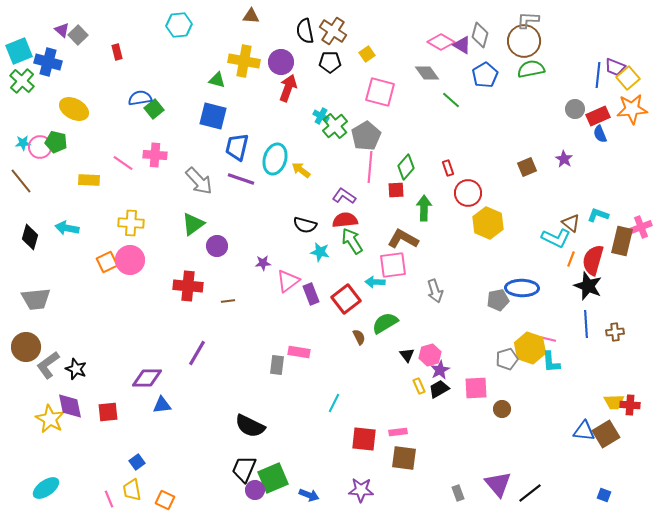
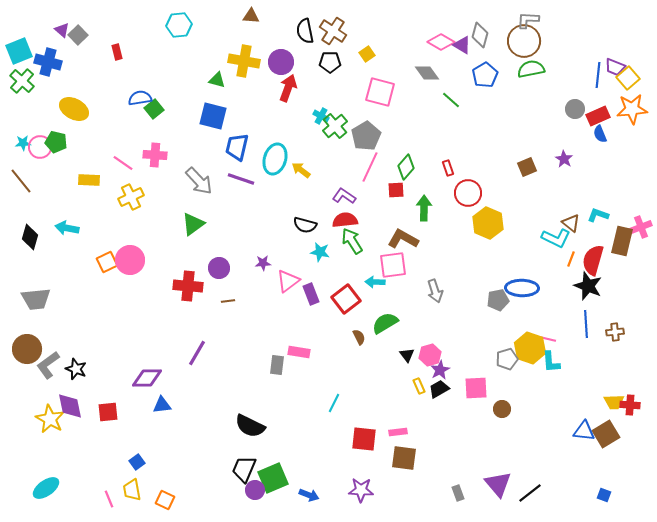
pink line at (370, 167): rotated 20 degrees clockwise
yellow cross at (131, 223): moved 26 px up; rotated 30 degrees counterclockwise
purple circle at (217, 246): moved 2 px right, 22 px down
brown circle at (26, 347): moved 1 px right, 2 px down
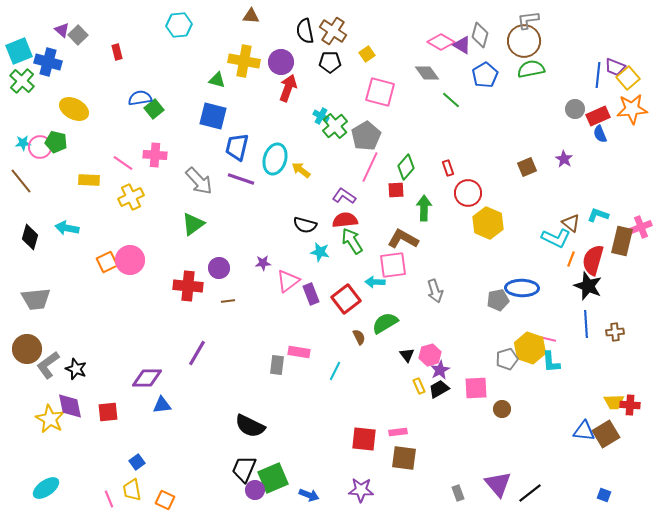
gray L-shape at (528, 20): rotated 10 degrees counterclockwise
cyan line at (334, 403): moved 1 px right, 32 px up
